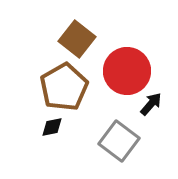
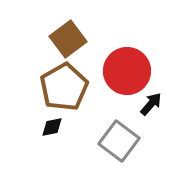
brown square: moved 9 px left; rotated 15 degrees clockwise
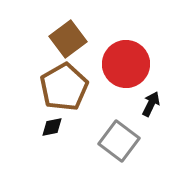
red circle: moved 1 px left, 7 px up
black arrow: rotated 15 degrees counterclockwise
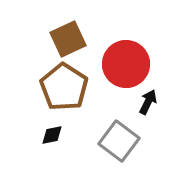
brown square: rotated 12 degrees clockwise
brown pentagon: rotated 9 degrees counterclockwise
black arrow: moved 3 px left, 2 px up
black diamond: moved 8 px down
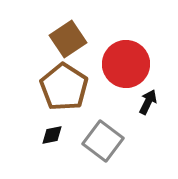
brown square: rotated 9 degrees counterclockwise
gray square: moved 16 px left
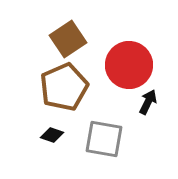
red circle: moved 3 px right, 1 px down
brown pentagon: rotated 15 degrees clockwise
black diamond: rotated 30 degrees clockwise
gray square: moved 1 px right, 2 px up; rotated 27 degrees counterclockwise
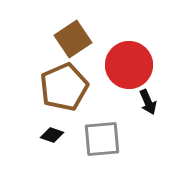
brown square: moved 5 px right
black arrow: rotated 130 degrees clockwise
gray square: moved 2 px left; rotated 15 degrees counterclockwise
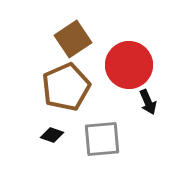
brown pentagon: moved 2 px right
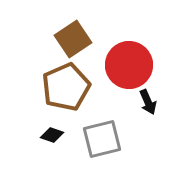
gray square: rotated 9 degrees counterclockwise
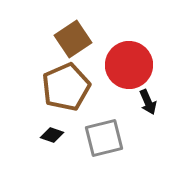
gray square: moved 2 px right, 1 px up
